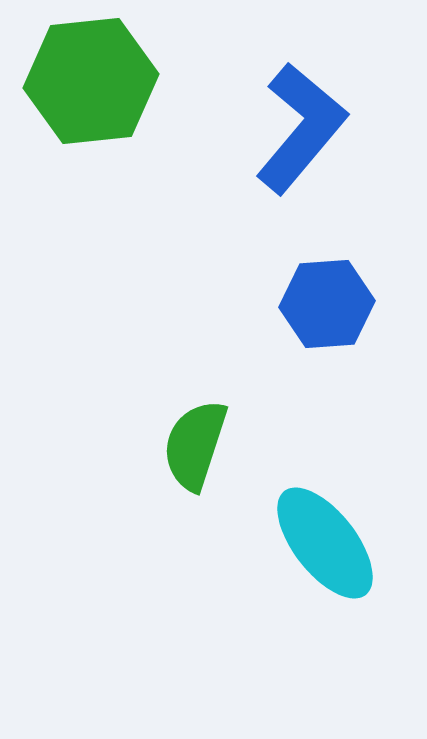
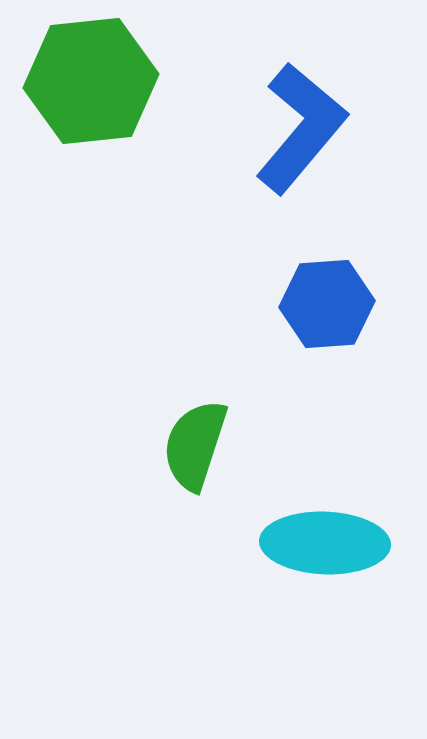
cyan ellipse: rotated 50 degrees counterclockwise
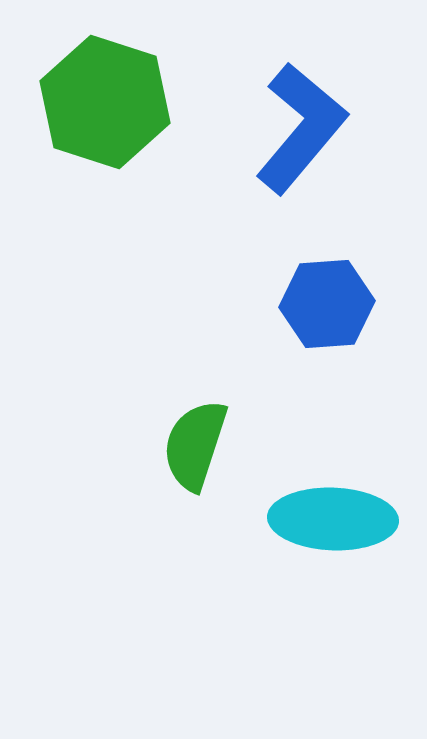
green hexagon: moved 14 px right, 21 px down; rotated 24 degrees clockwise
cyan ellipse: moved 8 px right, 24 px up
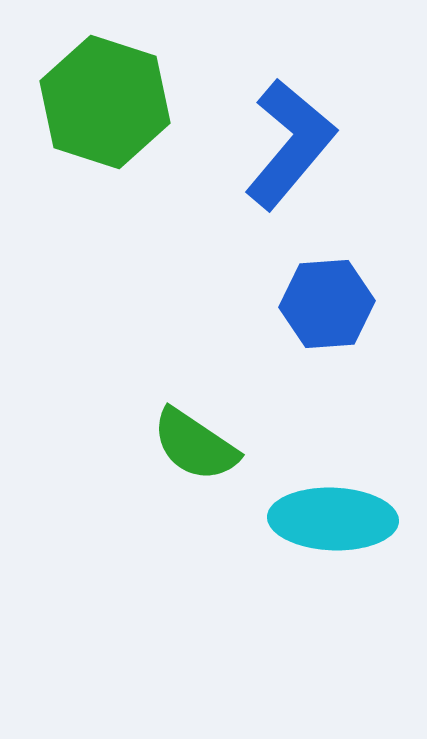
blue L-shape: moved 11 px left, 16 px down
green semicircle: rotated 74 degrees counterclockwise
